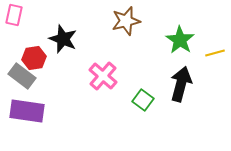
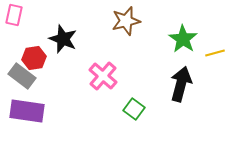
green star: moved 3 px right, 1 px up
green square: moved 9 px left, 9 px down
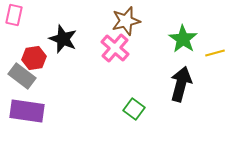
pink cross: moved 12 px right, 28 px up
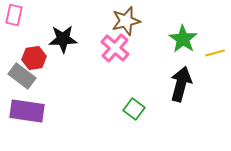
black star: rotated 24 degrees counterclockwise
